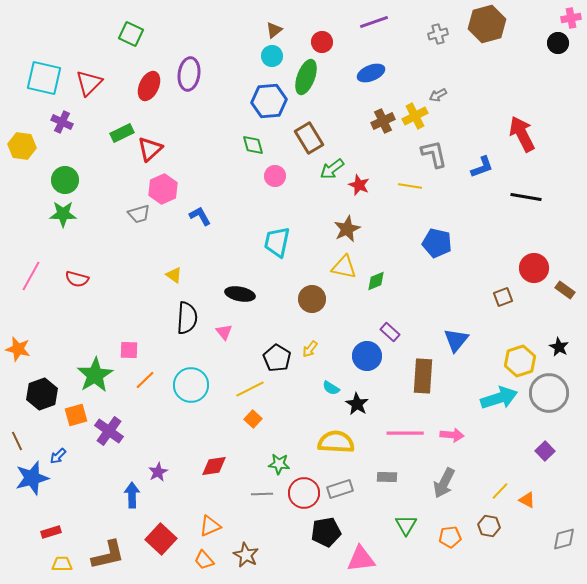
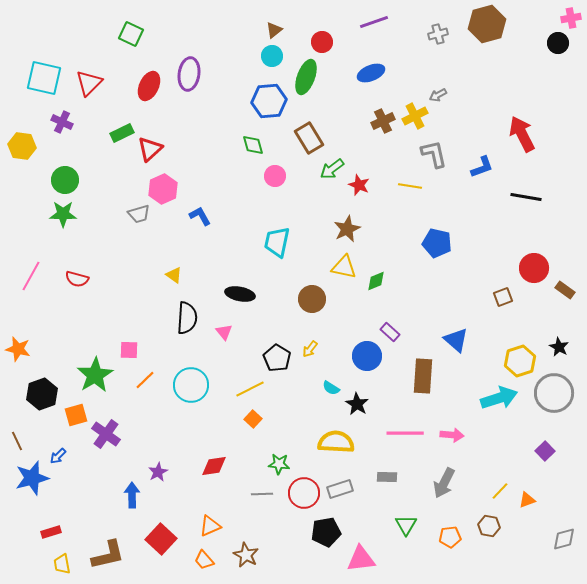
blue triangle at (456, 340): rotated 28 degrees counterclockwise
gray circle at (549, 393): moved 5 px right
purple cross at (109, 431): moved 3 px left, 3 px down
orange triangle at (527, 500): rotated 48 degrees counterclockwise
yellow trapezoid at (62, 564): rotated 100 degrees counterclockwise
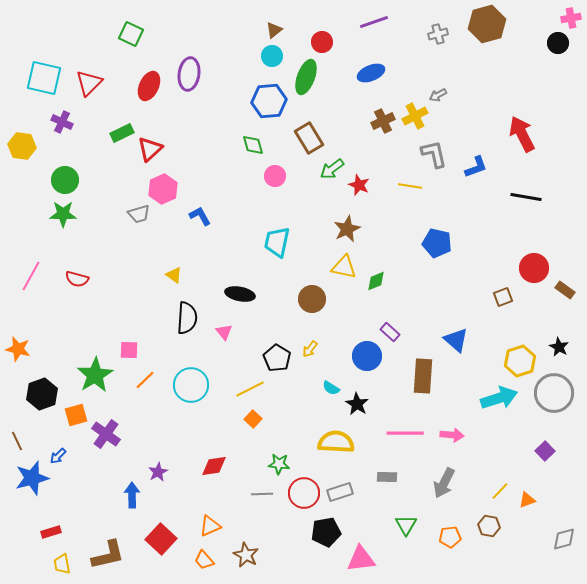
blue L-shape at (482, 167): moved 6 px left
gray rectangle at (340, 489): moved 3 px down
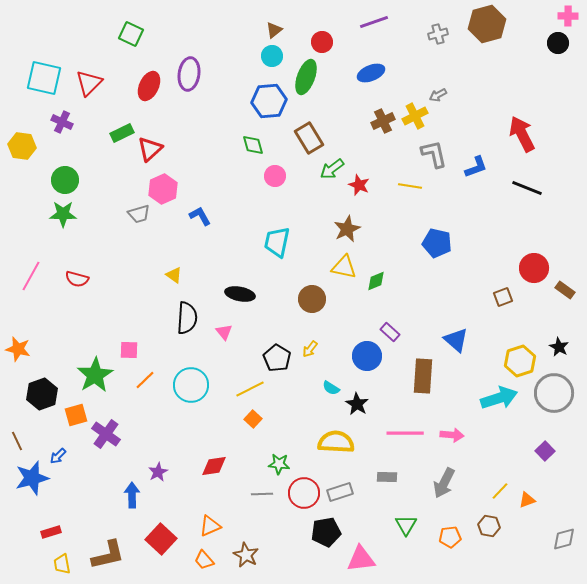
pink cross at (571, 18): moved 3 px left, 2 px up; rotated 12 degrees clockwise
black line at (526, 197): moved 1 px right, 9 px up; rotated 12 degrees clockwise
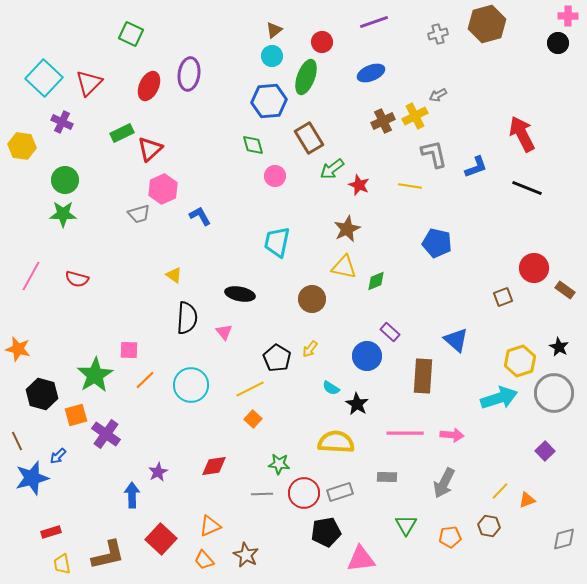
cyan square at (44, 78): rotated 30 degrees clockwise
black hexagon at (42, 394): rotated 24 degrees counterclockwise
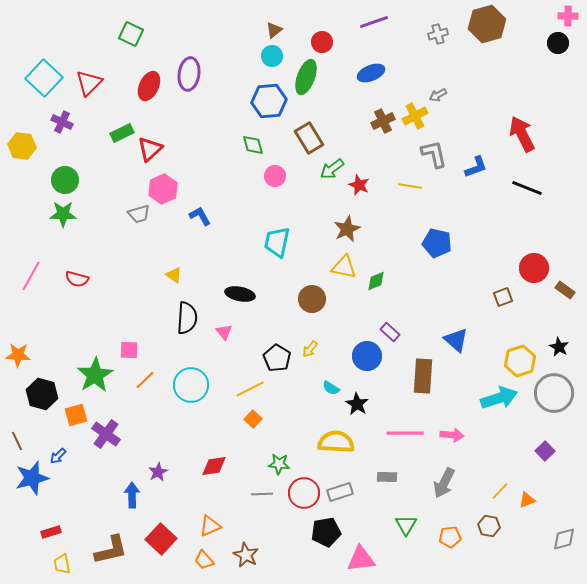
orange star at (18, 349): moved 6 px down; rotated 10 degrees counterclockwise
brown L-shape at (108, 555): moved 3 px right, 5 px up
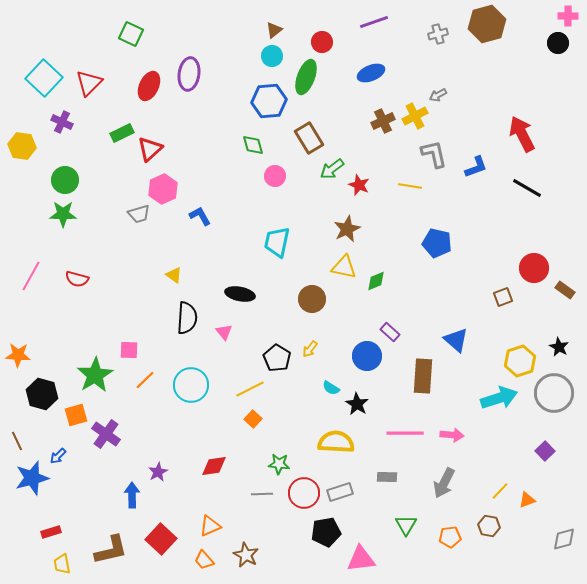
black line at (527, 188): rotated 8 degrees clockwise
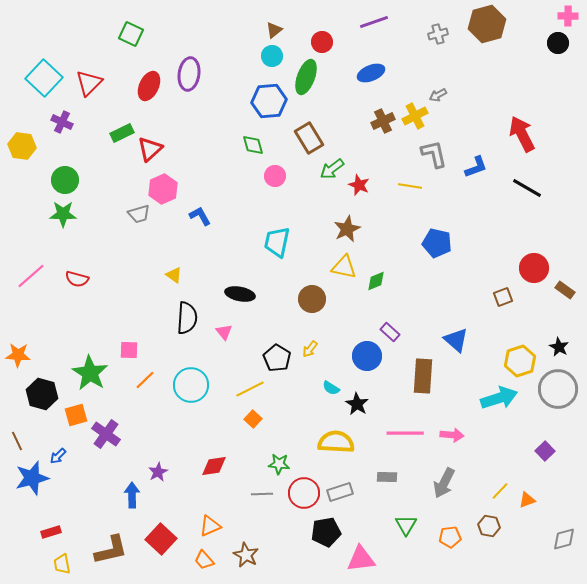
pink line at (31, 276): rotated 20 degrees clockwise
green star at (95, 375): moved 5 px left, 2 px up; rotated 9 degrees counterclockwise
gray circle at (554, 393): moved 4 px right, 4 px up
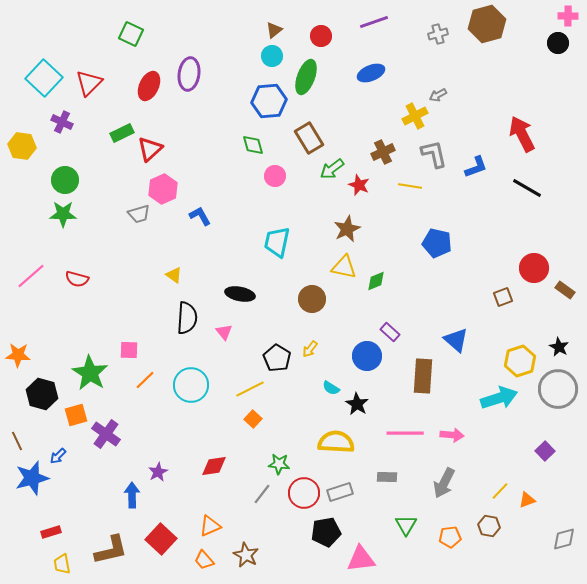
red circle at (322, 42): moved 1 px left, 6 px up
brown cross at (383, 121): moved 31 px down
gray line at (262, 494): rotated 50 degrees counterclockwise
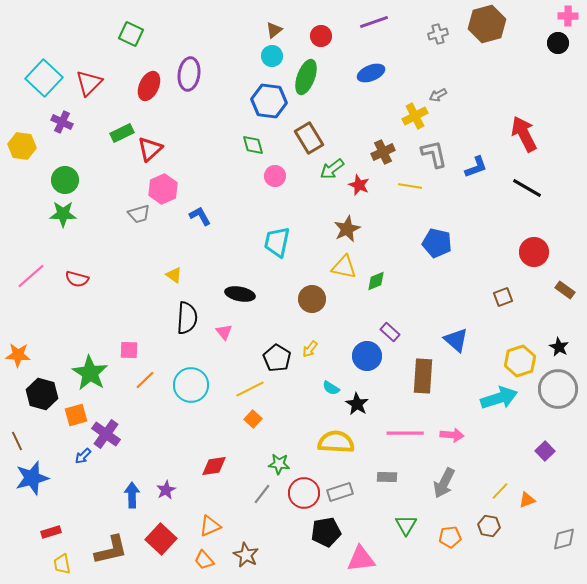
blue hexagon at (269, 101): rotated 12 degrees clockwise
red arrow at (522, 134): moved 2 px right
red circle at (534, 268): moved 16 px up
blue arrow at (58, 456): moved 25 px right
purple star at (158, 472): moved 8 px right, 18 px down
